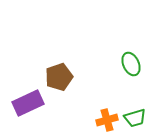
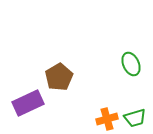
brown pentagon: rotated 12 degrees counterclockwise
orange cross: moved 1 px up
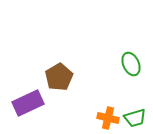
orange cross: moved 1 px right, 1 px up; rotated 30 degrees clockwise
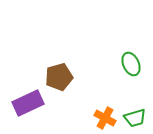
brown pentagon: rotated 16 degrees clockwise
orange cross: moved 3 px left; rotated 15 degrees clockwise
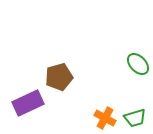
green ellipse: moved 7 px right; rotated 20 degrees counterclockwise
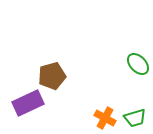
brown pentagon: moved 7 px left, 1 px up
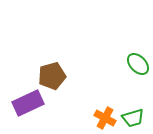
green trapezoid: moved 2 px left
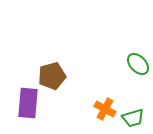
purple rectangle: rotated 60 degrees counterclockwise
orange cross: moved 9 px up
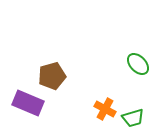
purple rectangle: rotated 72 degrees counterclockwise
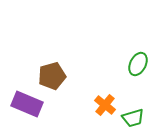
green ellipse: rotated 70 degrees clockwise
purple rectangle: moved 1 px left, 1 px down
orange cross: moved 4 px up; rotated 10 degrees clockwise
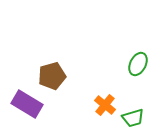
purple rectangle: rotated 8 degrees clockwise
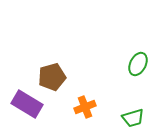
brown pentagon: moved 1 px down
orange cross: moved 20 px left, 2 px down; rotated 30 degrees clockwise
